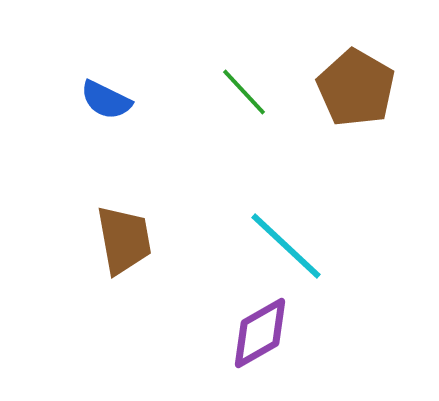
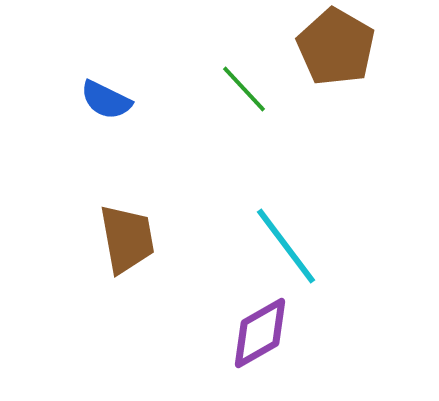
brown pentagon: moved 20 px left, 41 px up
green line: moved 3 px up
brown trapezoid: moved 3 px right, 1 px up
cyan line: rotated 10 degrees clockwise
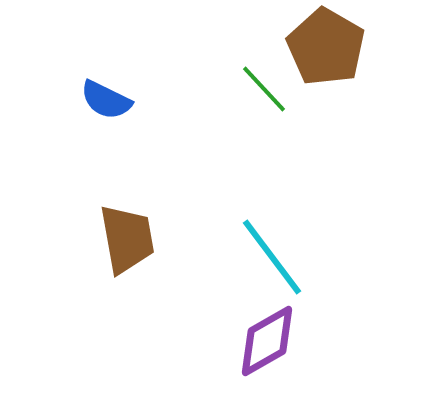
brown pentagon: moved 10 px left
green line: moved 20 px right
cyan line: moved 14 px left, 11 px down
purple diamond: moved 7 px right, 8 px down
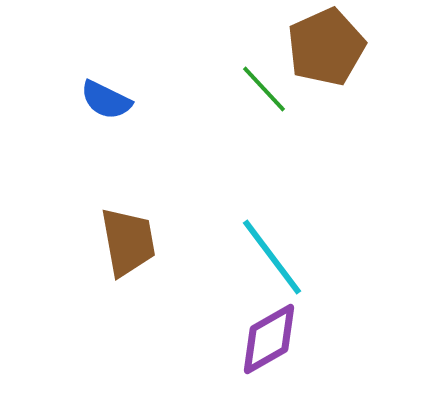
brown pentagon: rotated 18 degrees clockwise
brown trapezoid: moved 1 px right, 3 px down
purple diamond: moved 2 px right, 2 px up
